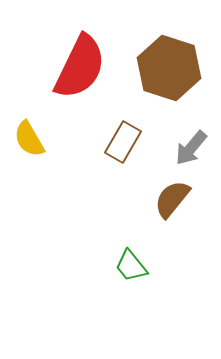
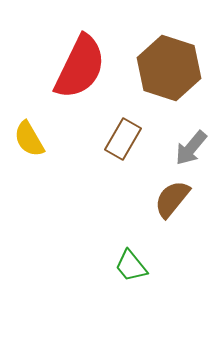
brown rectangle: moved 3 px up
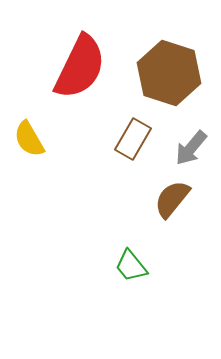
brown hexagon: moved 5 px down
brown rectangle: moved 10 px right
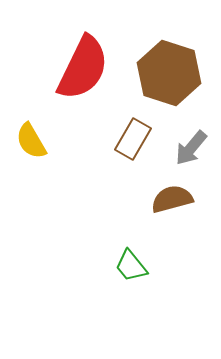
red semicircle: moved 3 px right, 1 px down
yellow semicircle: moved 2 px right, 2 px down
brown semicircle: rotated 36 degrees clockwise
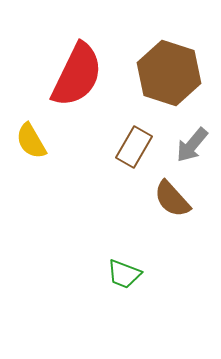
red semicircle: moved 6 px left, 7 px down
brown rectangle: moved 1 px right, 8 px down
gray arrow: moved 1 px right, 3 px up
brown semicircle: rotated 117 degrees counterclockwise
green trapezoid: moved 7 px left, 8 px down; rotated 30 degrees counterclockwise
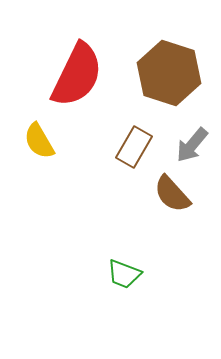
yellow semicircle: moved 8 px right
brown semicircle: moved 5 px up
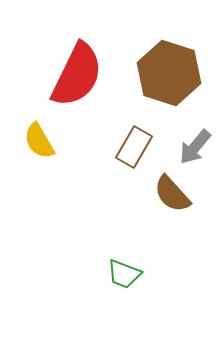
gray arrow: moved 3 px right, 2 px down
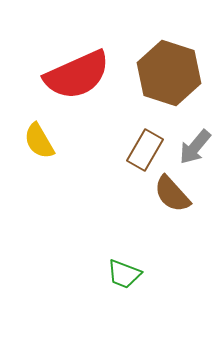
red semicircle: rotated 40 degrees clockwise
brown rectangle: moved 11 px right, 3 px down
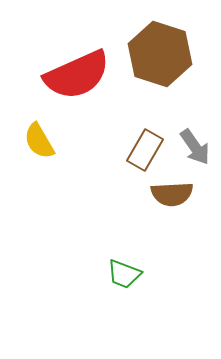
brown hexagon: moved 9 px left, 19 px up
gray arrow: rotated 75 degrees counterclockwise
brown semicircle: rotated 51 degrees counterclockwise
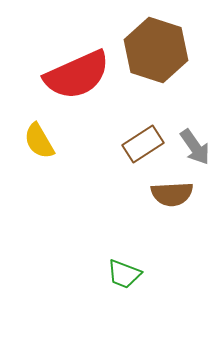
brown hexagon: moved 4 px left, 4 px up
brown rectangle: moved 2 px left, 6 px up; rotated 27 degrees clockwise
